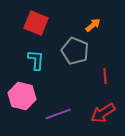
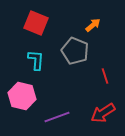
red line: rotated 14 degrees counterclockwise
purple line: moved 1 px left, 3 px down
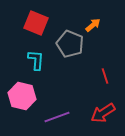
gray pentagon: moved 5 px left, 7 px up
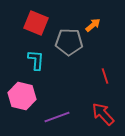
gray pentagon: moved 1 px left, 2 px up; rotated 20 degrees counterclockwise
red arrow: moved 1 px down; rotated 80 degrees clockwise
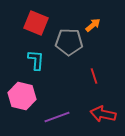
red line: moved 11 px left
red arrow: rotated 35 degrees counterclockwise
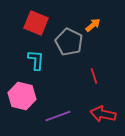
gray pentagon: rotated 24 degrees clockwise
purple line: moved 1 px right, 1 px up
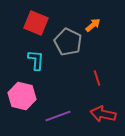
gray pentagon: moved 1 px left
red line: moved 3 px right, 2 px down
